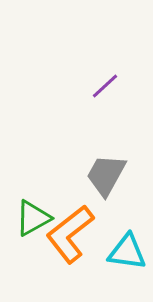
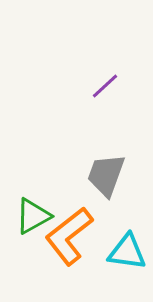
gray trapezoid: rotated 9 degrees counterclockwise
green triangle: moved 2 px up
orange L-shape: moved 1 px left, 2 px down
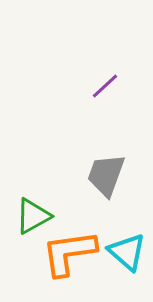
orange L-shape: moved 17 px down; rotated 30 degrees clockwise
cyan triangle: rotated 33 degrees clockwise
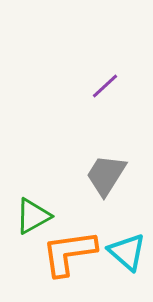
gray trapezoid: rotated 12 degrees clockwise
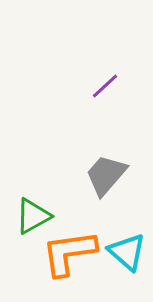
gray trapezoid: rotated 9 degrees clockwise
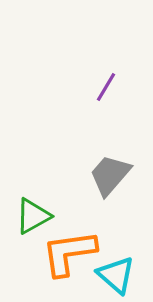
purple line: moved 1 px right, 1 px down; rotated 16 degrees counterclockwise
gray trapezoid: moved 4 px right
cyan triangle: moved 11 px left, 23 px down
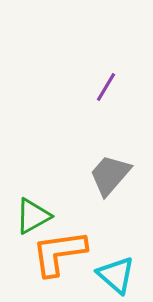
orange L-shape: moved 10 px left
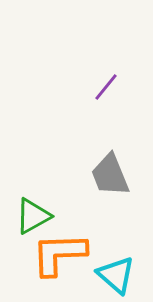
purple line: rotated 8 degrees clockwise
gray trapezoid: rotated 63 degrees counterclockwise
orange L-shape: moved 1 px down; rotated 6 degrees clockwise
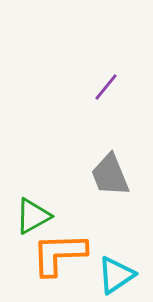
cyan triangle: rotated 45 degrees clockwise
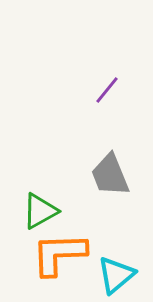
purple line: moved 1 px right, 3 px down
green triangle: moved 7 px right, 5 px up
cyan triangle: rotated 6 degrees counterclockwise
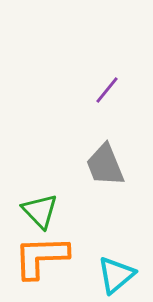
gray trapezoid: moved 5 px left, 10 px up
green triangle: rotated 45 degrees counterclockwise
orange L-shape: moved 18 px left, 3 px down
